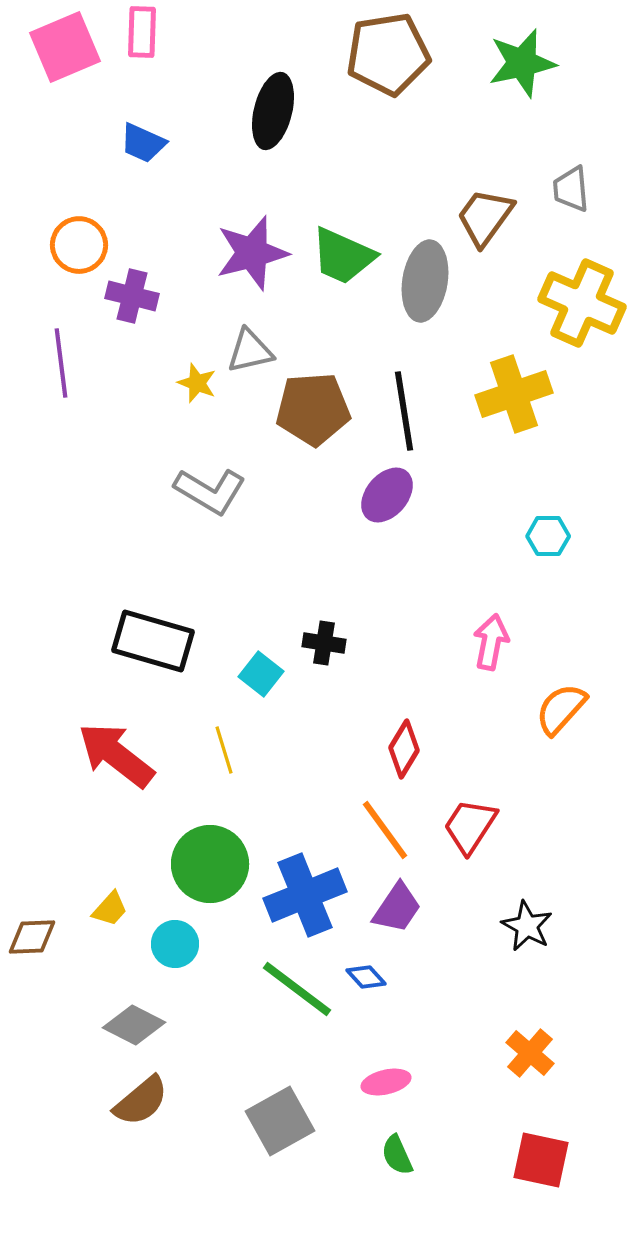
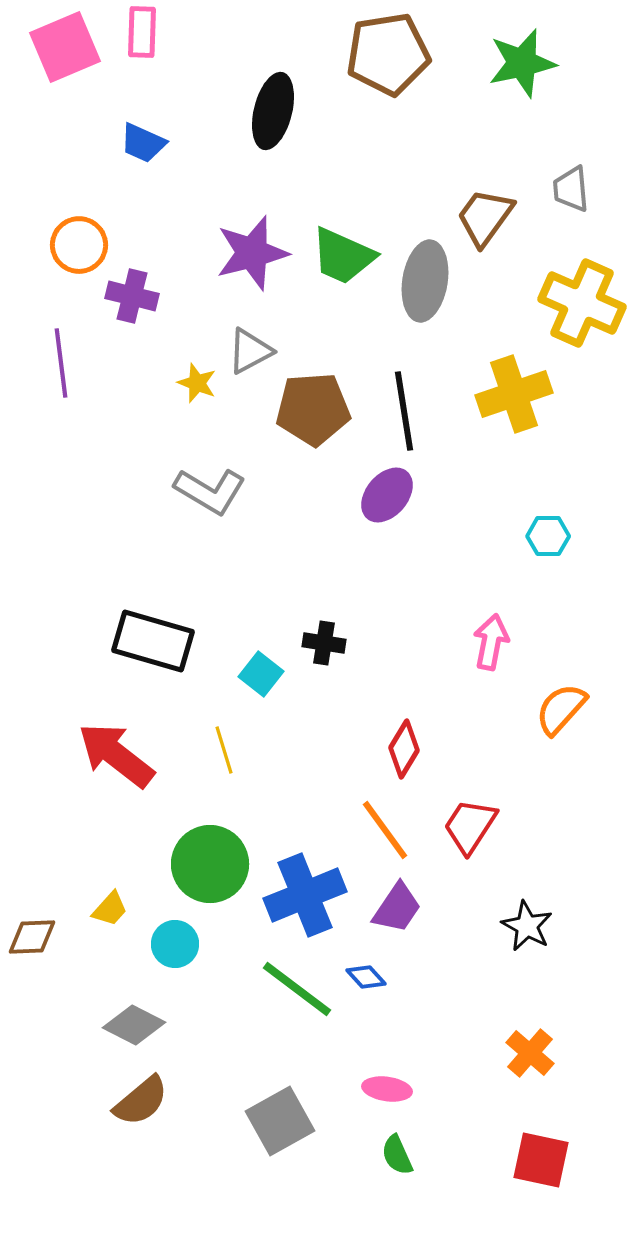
gray triangle at (250, 351): rotated 15 degrees counterclockwise
pink ellipse at (386, 1082): moved 1 px right, 7 px down; rotated 21 degrees clockwise
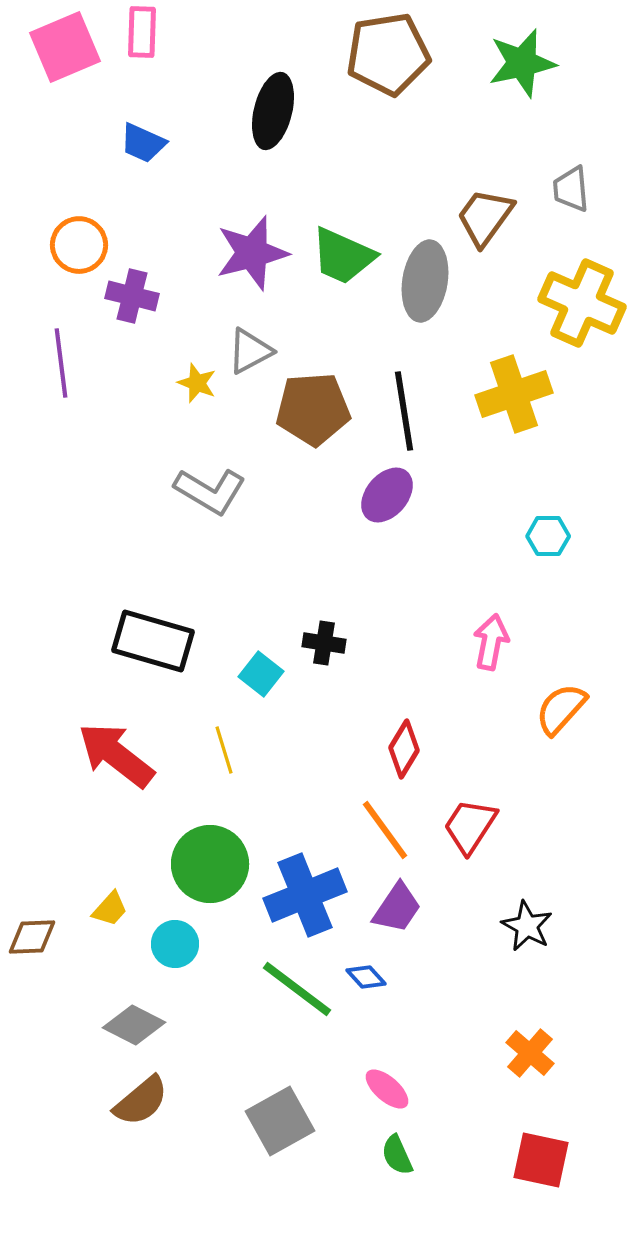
pink ellipse at (387, 1089): rotated 33 degrees clockwise
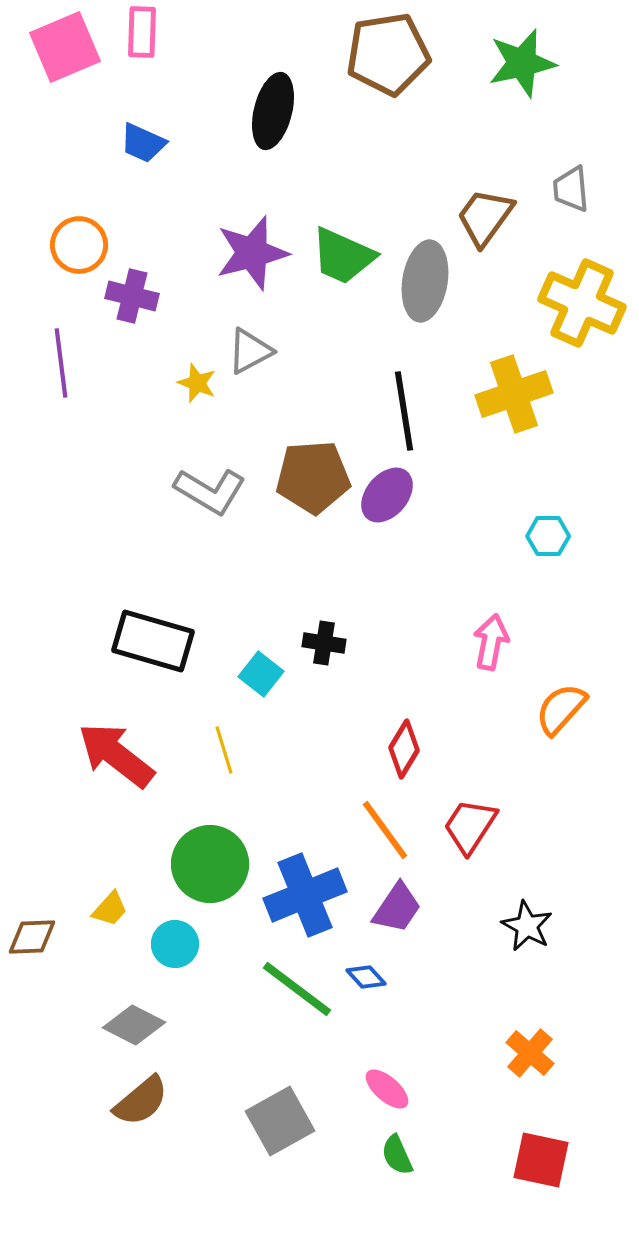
brown pentagon at (313, 409): moved 68 px down
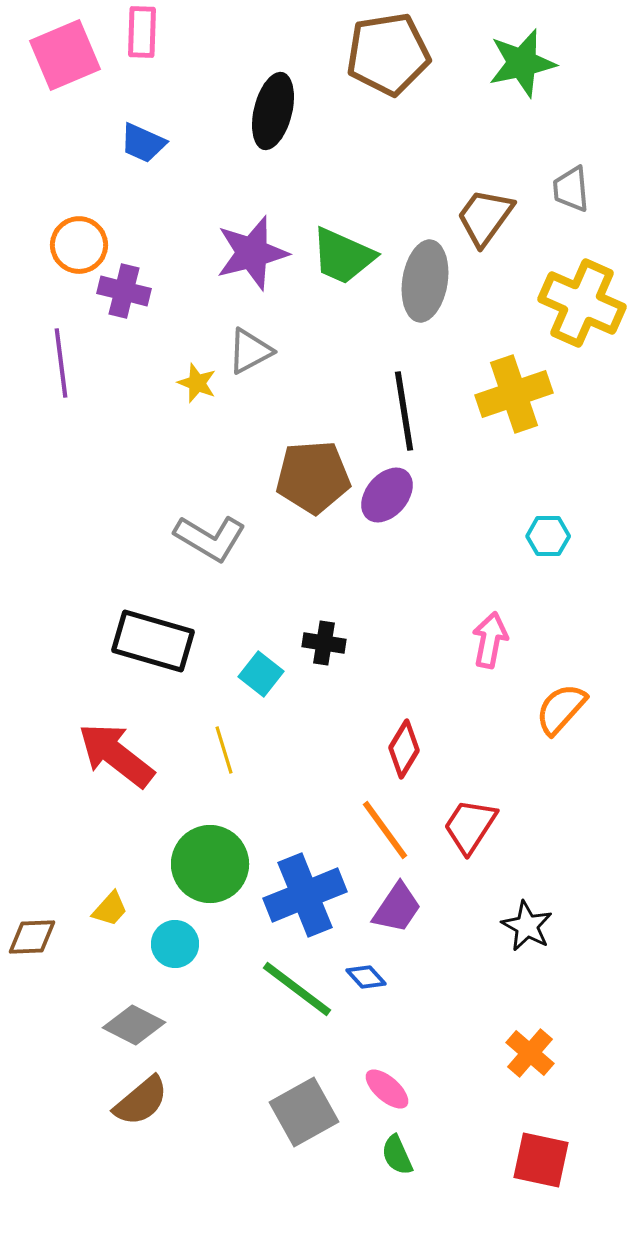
pink square at (65, 47): moved 8 px down
purple cross at (132, 296): moved 8 px left, 5 px up
gray L-shape at (210, 491): moved 47 px down
pink arrow at (491, 642): moved 1 px left, 2 px up
gray square at (280, 1121): moved 24 px right, 9 px up
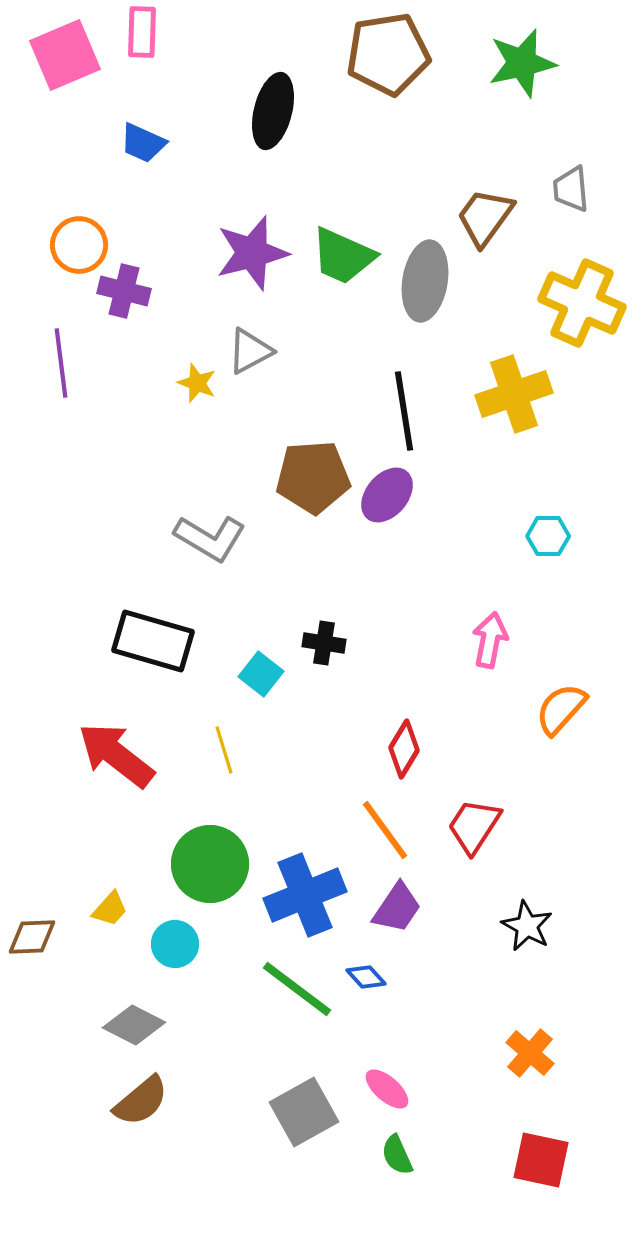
red trapezoid at (470, 826): moved 4 px right
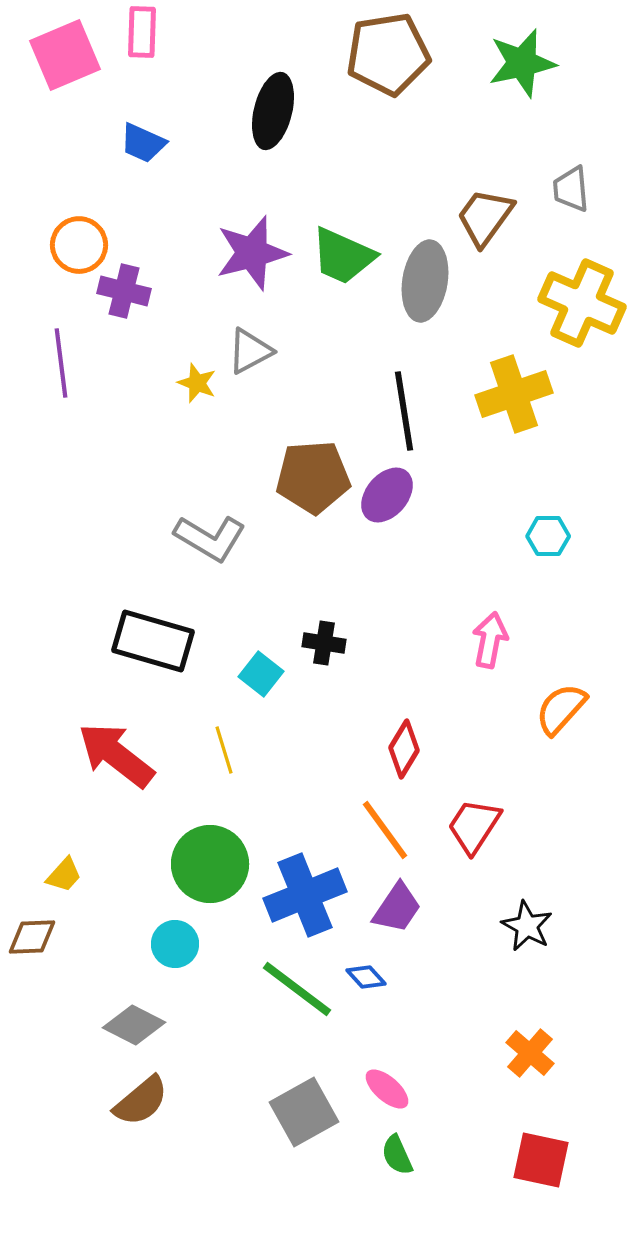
yellow trapezoid at (110, 909): moved 46 px left, 34 px up
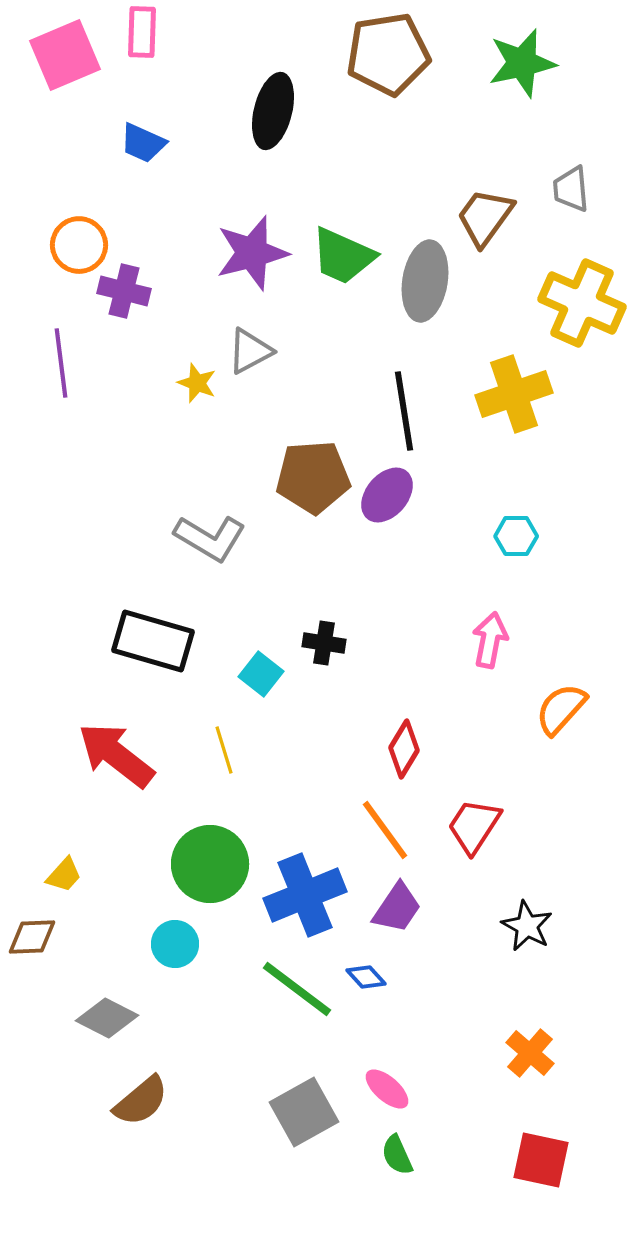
cyan hexagon at (548, 536): moved 32 px left
gray diamond at (134, 1025): moved 27 px left, 7 px up
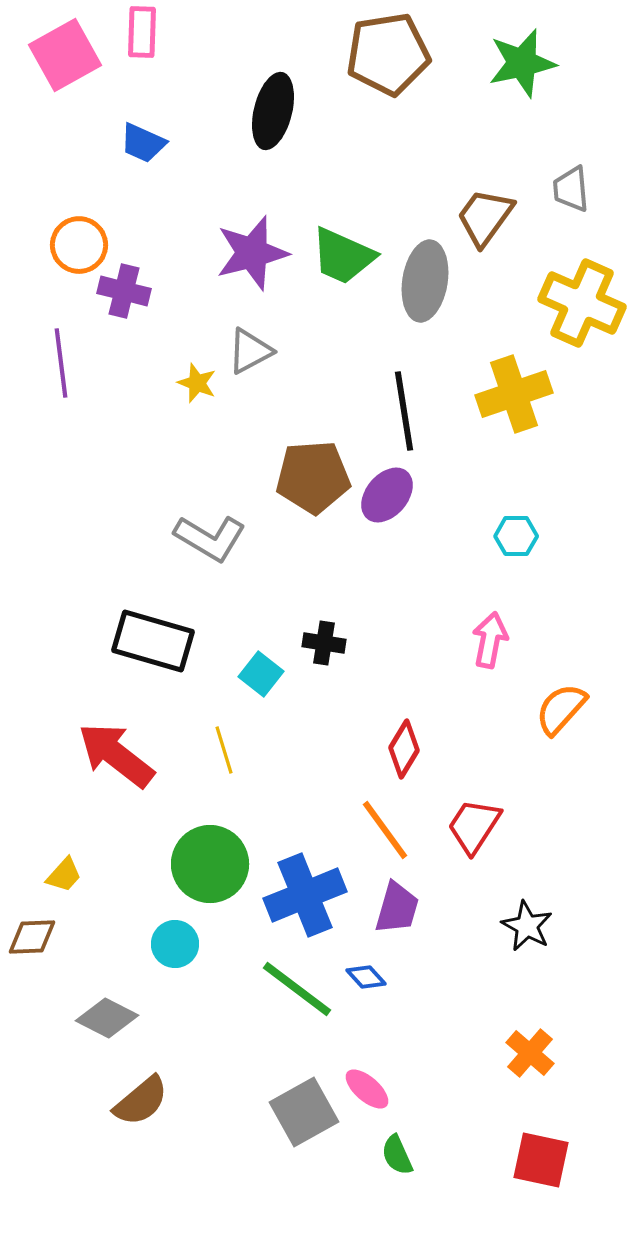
pink square at (65, 55): rotated 6 degrees counterclockwise
purple trapezoid at (397, 908): rotated 18 degrees counterclockwise
pink ellipse at (387, 1089): moved 20 px left
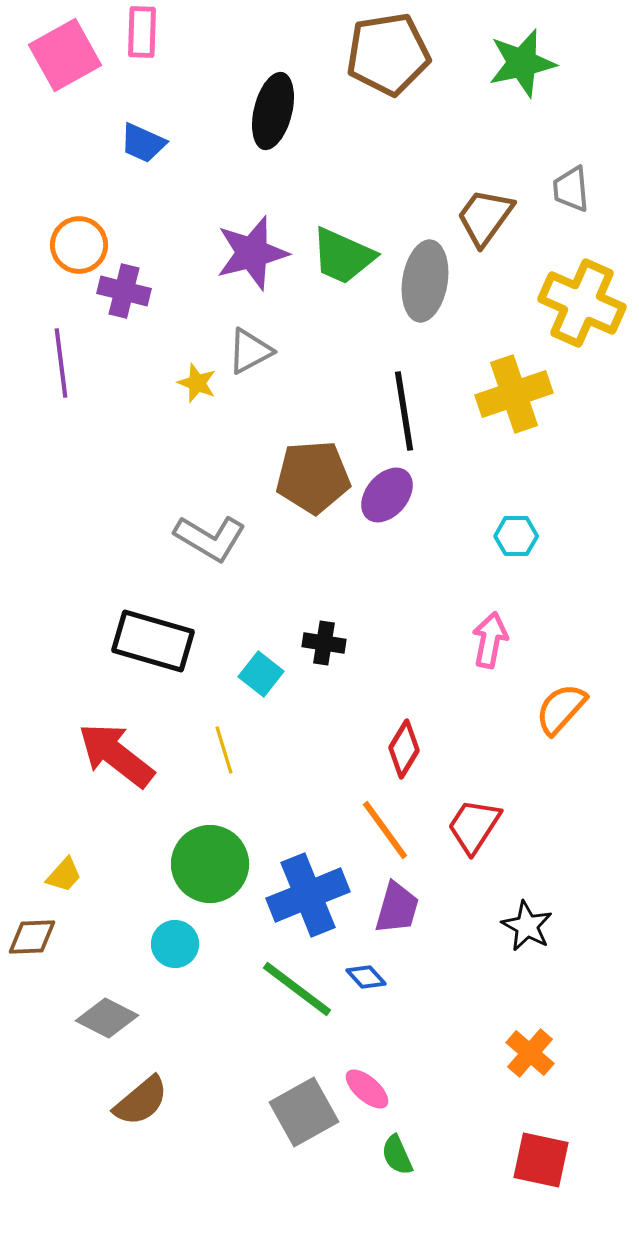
blue cross at (305, 895): moved 3 px right
